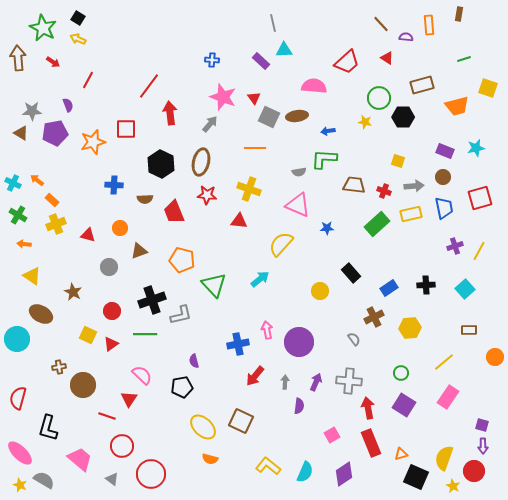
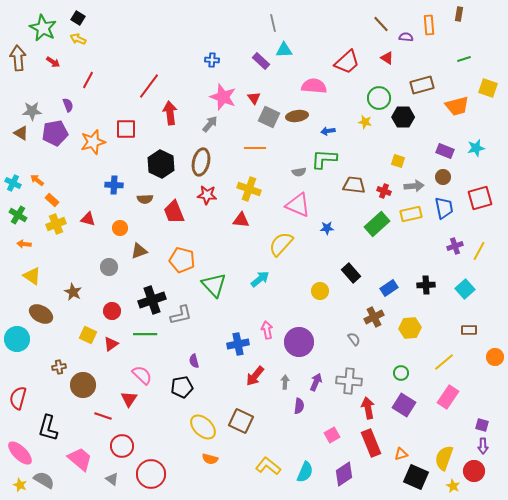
red triangle at (239, 221): moved 2 px right, 1 px up
red triangle at (88, 235): moved 16 px up
red line at (107, 416): moved 4 px left
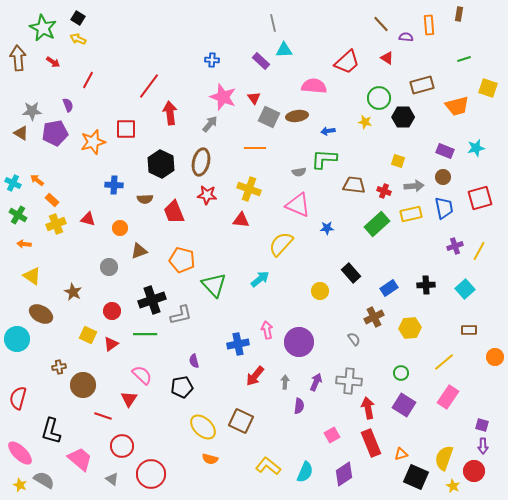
black L-shape at (48, 428): moved 3 px right, 3 px down
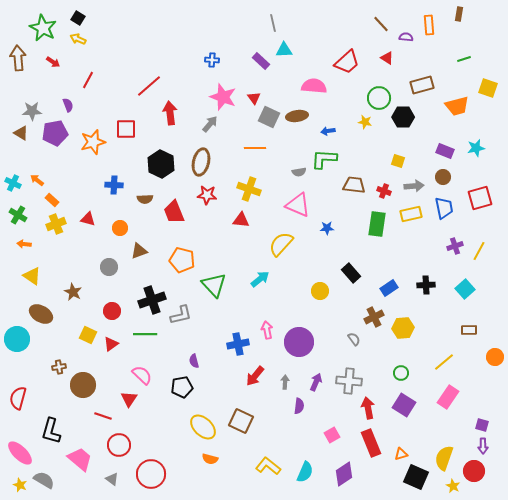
red line at (149, 86): rotated 12 degrees clockwise
green rectangle at (377, 224): rotated 40 degrees counterclockwise
yellow hexagon at (410, 328): moved 7 px left
red circle at (122, 446): moved 3 px left, 1 px up
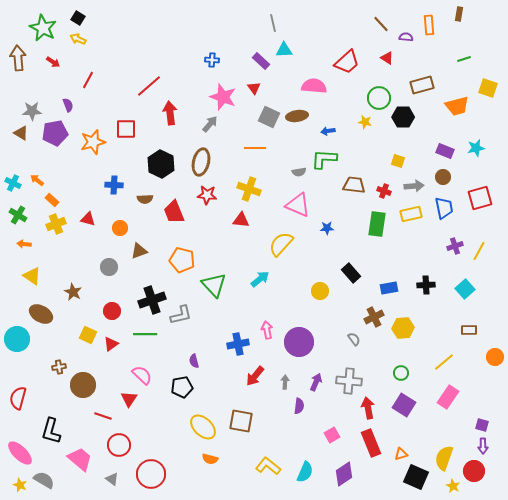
red triangle at (254, 98): moved 10 px up
blue rectangle at (389, 288): rotated 24 degrees clockwise
brown square at (241, 421): rotated 15 degrees counterclockwise
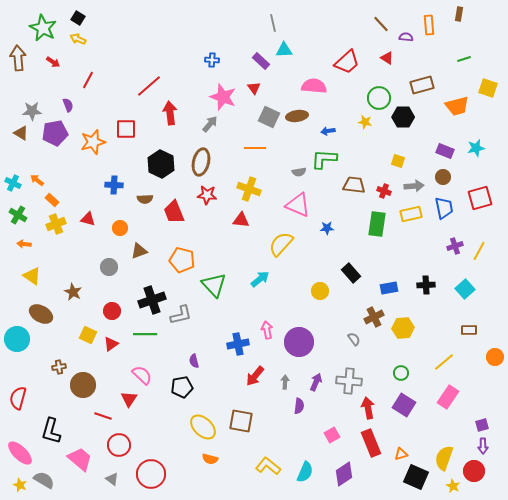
purple square at (482, 425): rotated 32 degrees counterclockwise
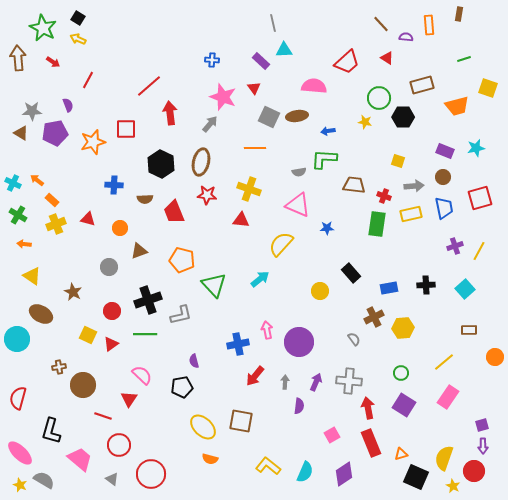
red cross at (384, 191): moved 5 px down
black cross at (152, 300): moved 4 px left
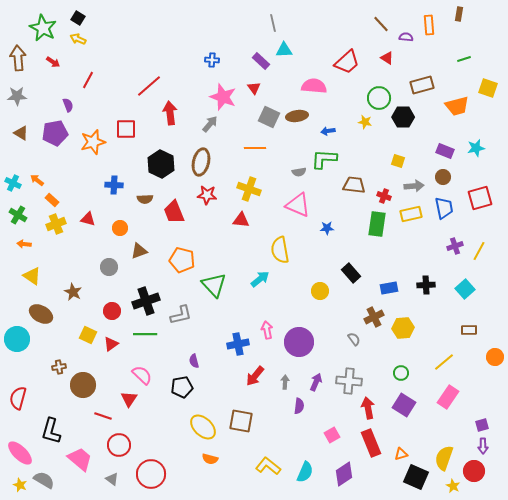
gray star at (32, 111): moved 15 px left, 15 px up
yellow semicircle at (281, 244): moved 1 px left, 6 px down; rotated 52 degrees counterclockwise
black cross at (148, 300): moved 2 px left, 1 px down
